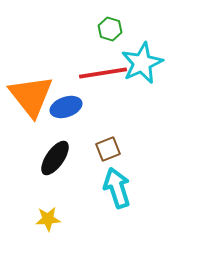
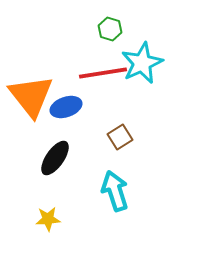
brown square: moved 12 px right, 12 px up; rotated 10 degrees counterclockwise
cyan arrow: moved 2 px left, 3 px down
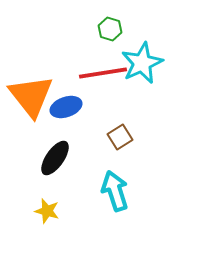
yellow star: moved 1 px left, 8 px up; rotated 20 degrees clockwise
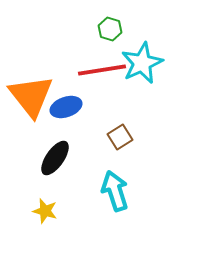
red line: moved 1 px left, 3 px up
yellow star: moved 2 px left
